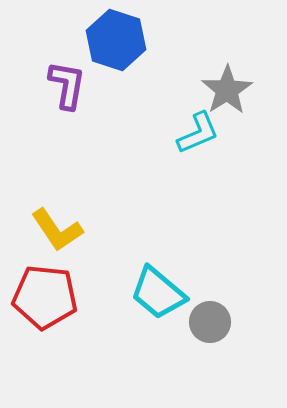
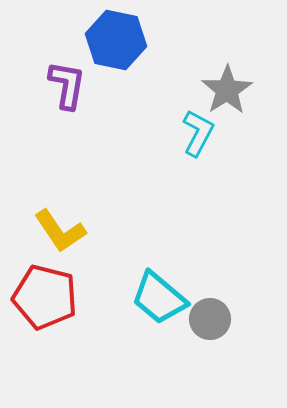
blue hexagon: rotated 6 degrees counterclockwise
cyan L-shape: rotated 39 degrees counterclockwise
yellow L-shape: moved 3 px right, 1 px down
cyan trapezoid: moved 1 px right, 5 px down
red pentagon: rotated 8 degrees clockwise
gray circle: moved 3 px up
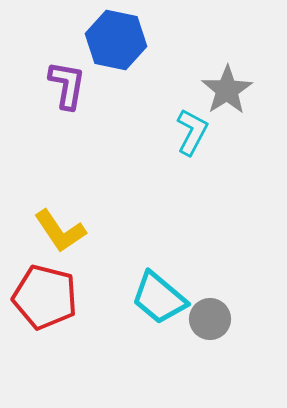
cyan L-shape: moved 6 px left, 1 px up
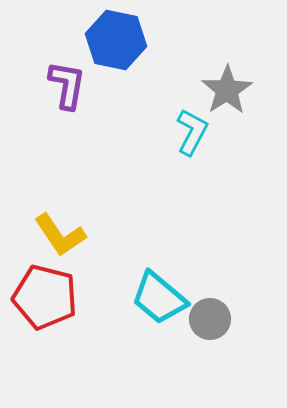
yellow L-shape: moved 4 px down
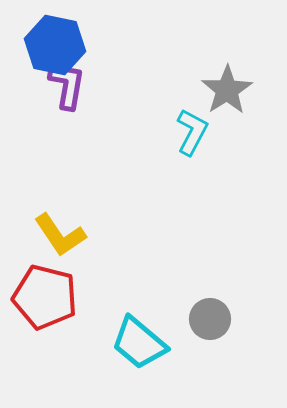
blue hexagon: moved 61 px left, 5 px down
cyan trapezoid: moved 20 px left, 45 px down
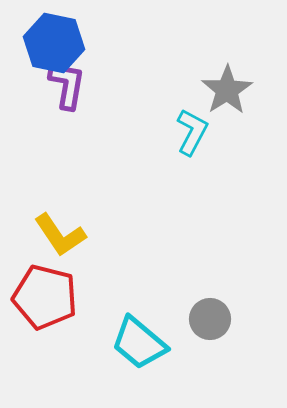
blue hexagon: moved 1 px left, 2 px up
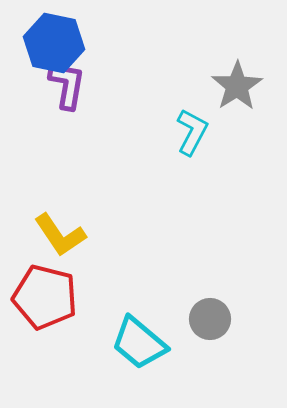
gray star: moved 10 px right, 4 px up
